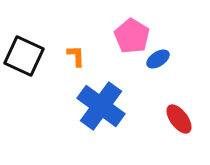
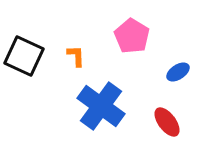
blue ellipse: moved 20 px right, 13 px down
red ellipse: moved 12 px left, 3 px down
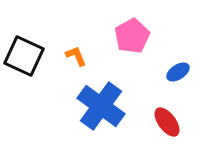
pink pentagon: rotated 12 degrees clockwise
orange L-shape: rotated 20 degrees counterclockwise
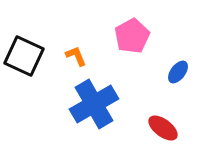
blue ellipse: rotated 20 degrees counterclockwise
blue cross: moved 7 px left, 2 px up; rotated 24 degrees clockwise
red ellipse: moved 4 px left, 6 px down; rotated 16 degrees counterclockwise
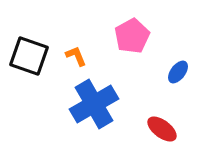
black square: moved 5 px right; rotated 6 degrees counterclockwise
red ellipse: moved 1 px left, 1 px down
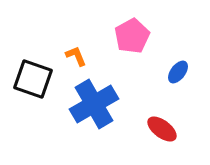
black square: moved 4 px right, 23 px down
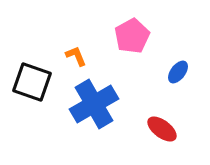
black square: moved 1 px left, 3 px down
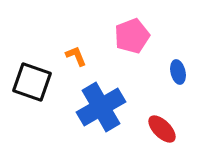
pink pentagon: rotated 8 degrees clockwise
blue ellipse: rotated 50 degrees counterclockwise
blue cross: moved 7 px right, 3 px down
red ellipse: rotated 8 degrees clockwise
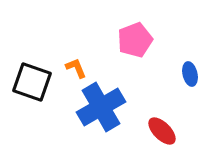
pink pentagon: moved 3 px right, 4 px down
orange L-shape: moved 12 px down
blue ellipse: moved 12 px right, 2 px down
red ellipse: moved 2 px down
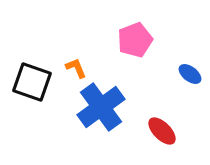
blue ellipse: rotated 40 degrees counterclockwise
blue cross: rotated 6 degrees counterclockwise
